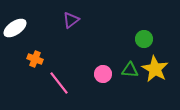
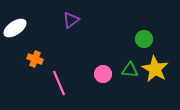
pink line: rotated 15 degrees clockwise
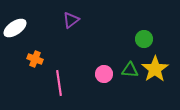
yellow star: rotated 8 degrees clockwise
pink circle: moved 1 px right
pink line: rotated 15 degrees clockwise
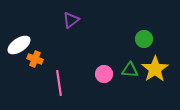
white ellipse: moved 4 px right, 17 px down
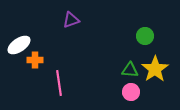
purple triangle: rotated 18 degrees clockwise
green circle: moved 1 px right, 3 px up
orange cross: moved 1 px down; rotated 21 degrees counterclockwise
pink circle: moved 27 px right, 18 px down
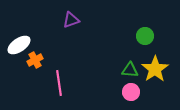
orange cross: rotated 28 degrees counterclockwise
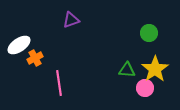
green circle: moved 4 px right, 3 px up
orange cross: moved 2 px up
green triangle: moved 3 px left
pink circle: moved 14 px right, 4 px up
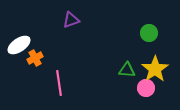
pink circle: moved 1 px right
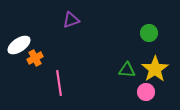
pink circle: moved 4 px down
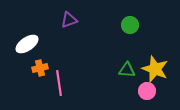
purple triangle: moved 2 px left
green circle: moved 19 px left, 8 px up
white ellipse: moved 8 px right, 1 px up
orange cross: moved 5 px right, 10 px down; rotated 14 degrees clockwise
yellow star: rotated 16 degrees counterclockwise
pink circle: moved 1 px right, 1 px up
